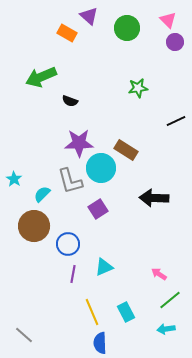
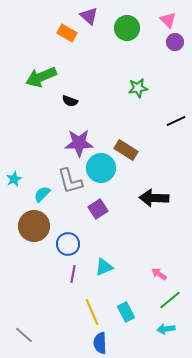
cyan star: rotated 14 degrees clockwise
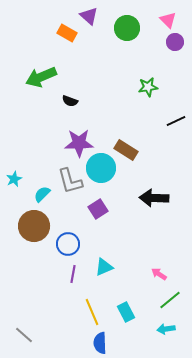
green star: moved 10 px right, 1 px up
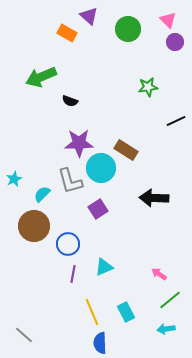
green circle: moved 1 px right, 1 px down
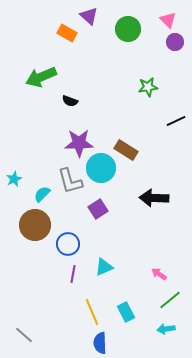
brown circle: moved 1 px right, 1 px up
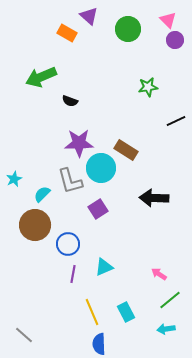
purple circle: moved 2 px up
blue semicircle: moved 1 px left, 1 px down
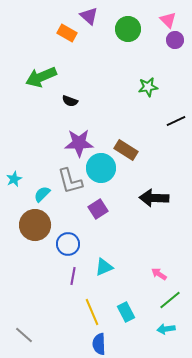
purple line: moved 2 px down
